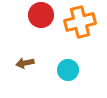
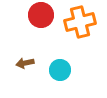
cyan circle: moved 8 px left
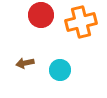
orange cross: moved 1 px right
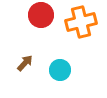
brown arrow: rotated 144 degrees clockwise
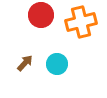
cyan circle: moved 3 px left, 6 px up
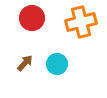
red circle: moved 9 px left, 3 px down
